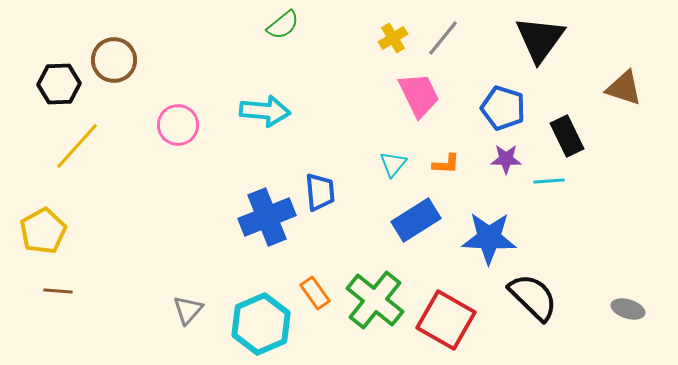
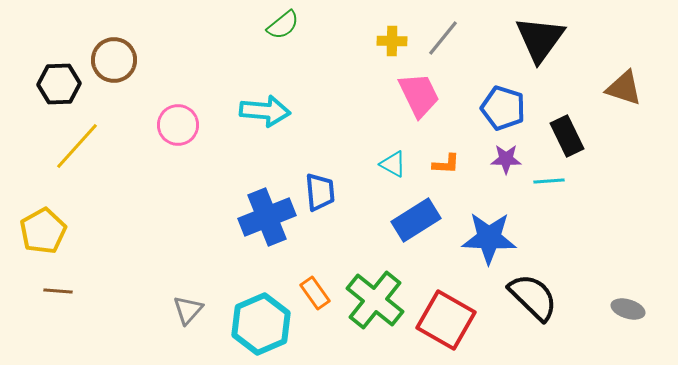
yellow cross: moved 1 px left, 3 px down; rotated 32 degrees clockwise
cyan triangle: rotated 40 degrees counterclockwise
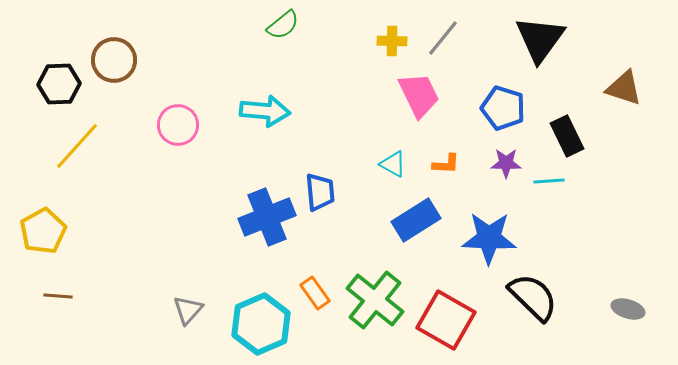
purple star: moved 4 px down
brown line: moved 5 px down
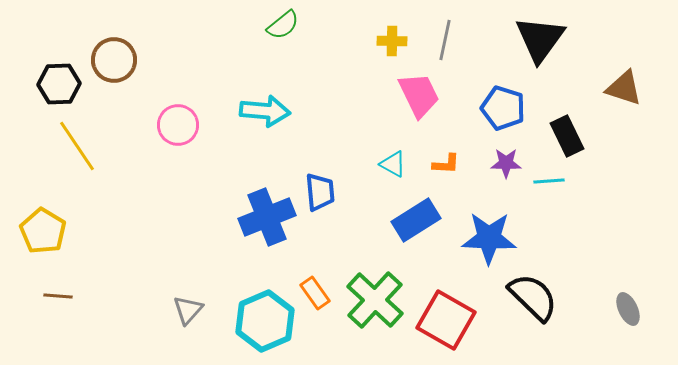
gray line: moved 2 px right, 2 px down; rotated 27 degrees counterclockwise
yellow line: rotated 76 degrees counterclockwise
yellow pentagon: rotated 12 degrees counterclockwise
green cross: rotated 4 degrees clockwise
gray ellipse: rotated 48 degrees clockwise
cyan hexagon: moved 4 px right, 3 px up
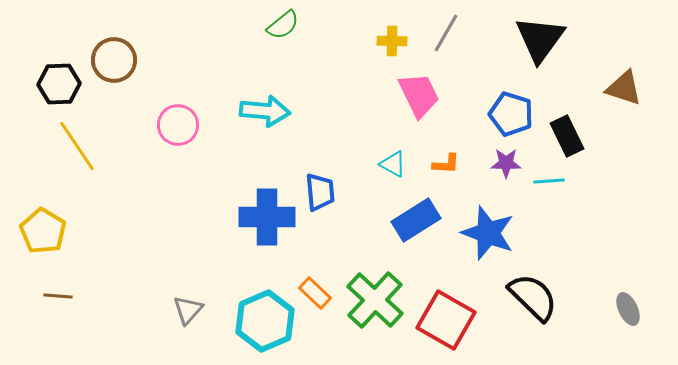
gray line: moved 1 px right, 7 px up; rotated 18 degrees clockwise
blue pentagon: moved 8 px right, 6 px down
blue cross: rotated 22 degrees clockwise
blue star: moved 1 px left, 5 px up; rotated 18 degrees clockwise
orange rectangle: rotated 12 degrees counterclockwise
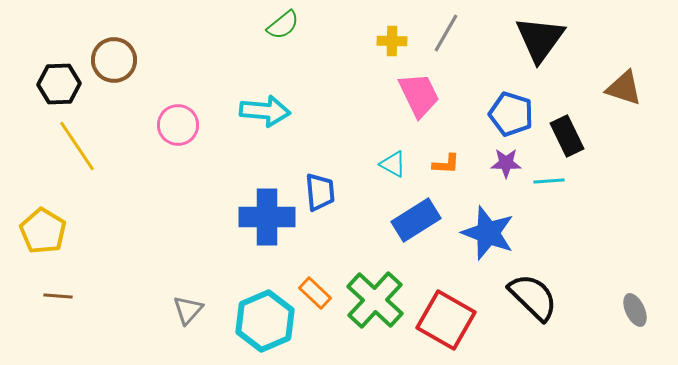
gray ellipse: moved 7 px right, 1 px down
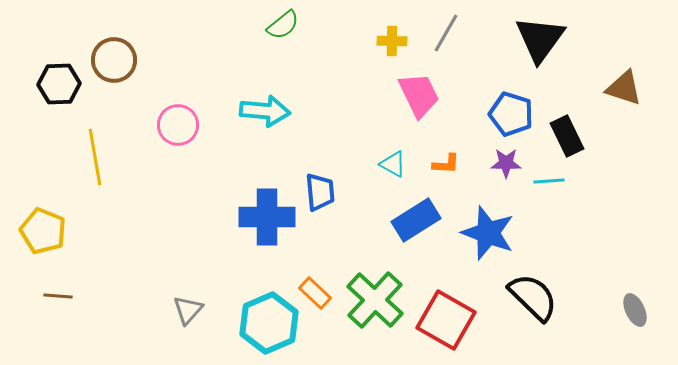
yellow line: moved 18 px right, 11 px down; rotated 24 degrees clockwise
yellow pentagon: rotated 9 degrees counterclockwise
cyan hexagon: moved 4 px right, 2 px down
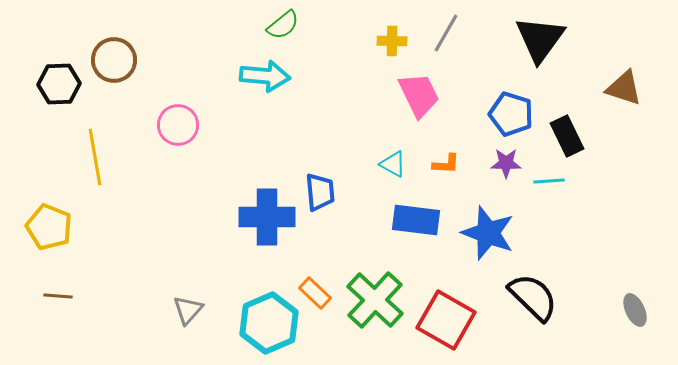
cyan arrow: moved 35 px up
blue rectangle: rotated 39 degrees clockwise
yellow pentagon: moved 6 px right, 4 px up
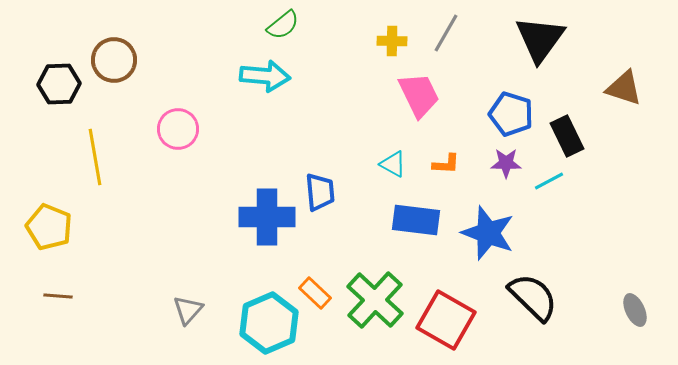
pink circle: moved 4 px down
cyan line: rotated 24 degrees counterclockwise
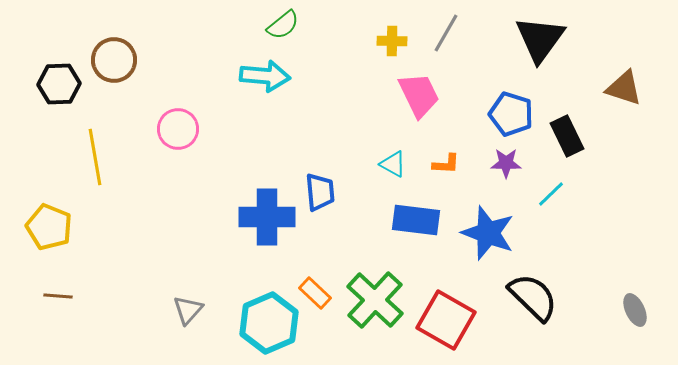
cyan line: moved 2 px right, 13 px down; rotated 16 degrees counterclockwise
